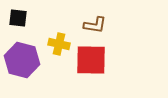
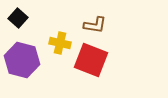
black square: rotated 36 degrees clockwise
yellow cross: moved 1 px right, 1 px up
red square: rotated 20 degrees clockwise
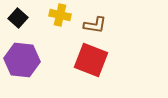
yellow cross: moved 28 px up
purple hexagon: rotated 8 degrees counterclockwise
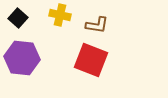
brown L-shape: moved 2 px right
purple hexagon: moved 2 px up
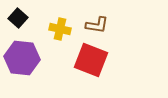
yellow cross: moved 14 px down
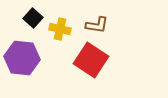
black square: moved 15 px right
red square: rotated 12 degrees clockwise
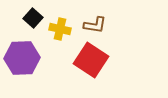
brown L-shape: moved 2 px left
purple hexagon: rotated 8 degrees counterclockwise
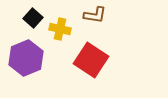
brown L-shape: moved 10 px up
purple hexagon: moved 4 px right; rotated 20 degrees counterclockwise
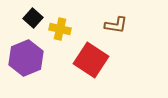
brown L-shape: moved 21 px right, 10 px down
